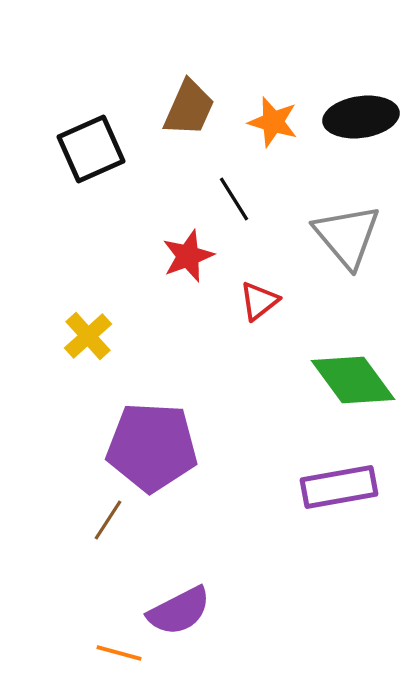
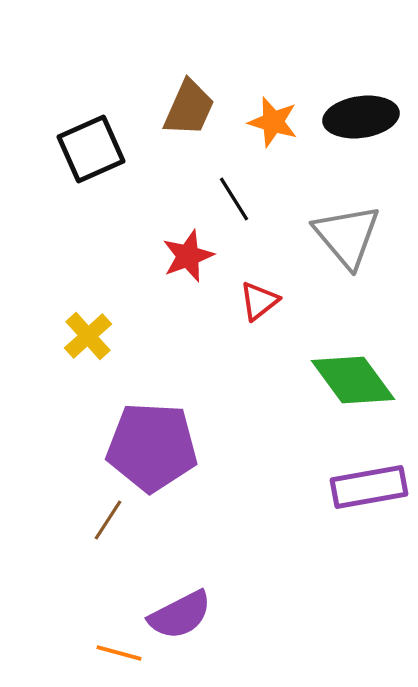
purple rectangle: moved 30 px right
purple semicircle: moved 1 px right, 4 px down
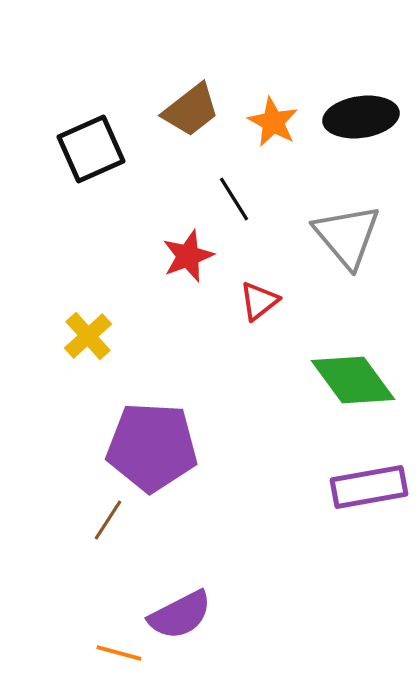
brown trapezoid: moved 2 px right, 2 px down; rotated 28 degrees clockwise
orange star: rotated 12 degrees clockwise
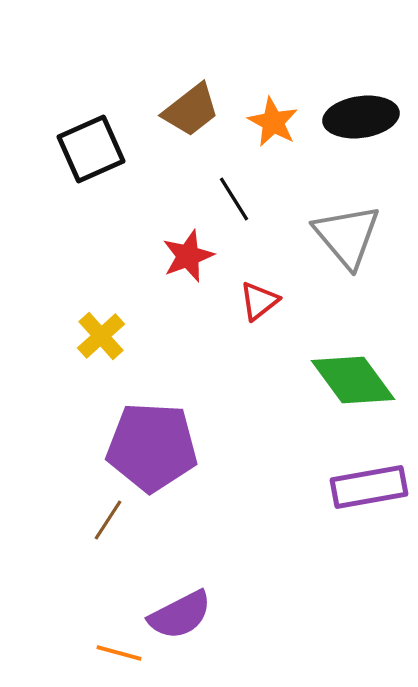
yellow cross: moved 13 px right
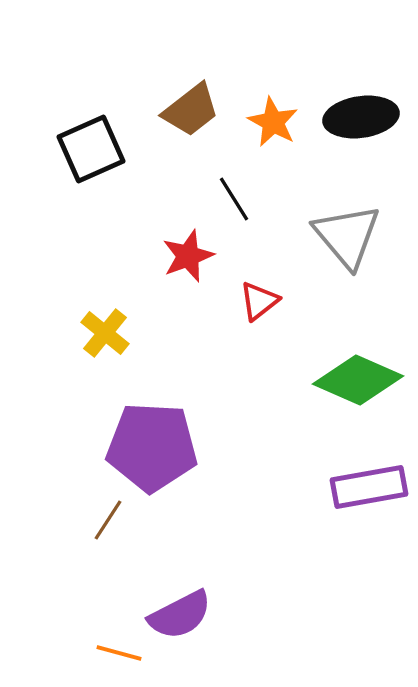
yellow cross: moved 4 px right, 3 px up; rotated 9 degrees counterclockwise
green diamond: moved 5 px right; rotated 30 degrees counterclockwise
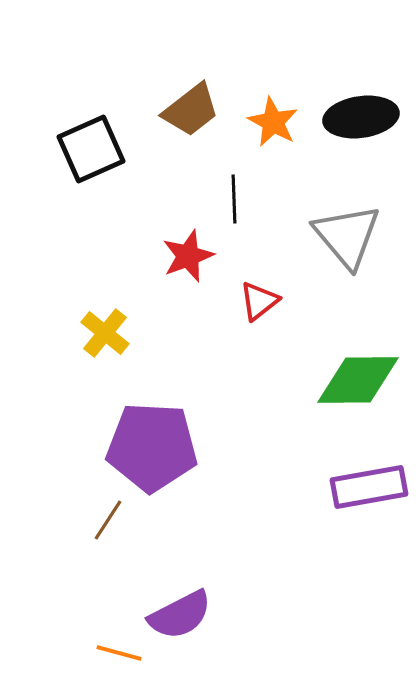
black line: rotated 30 degrees clockwise
green diamond: rotated 24 degrees counterclockwise
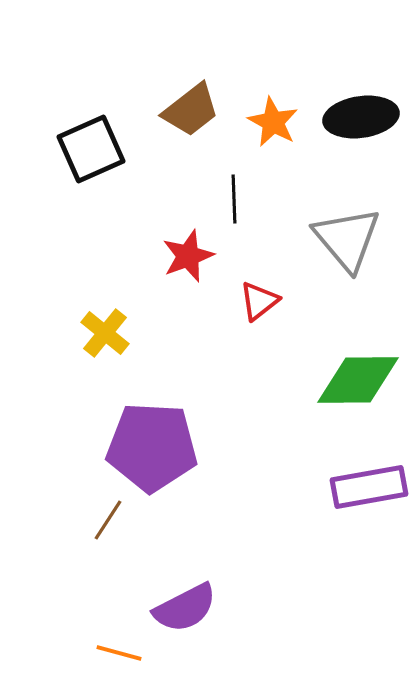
gray triangle: moved 3 px down
purple semicircle: moved 5 px right, 7 px up
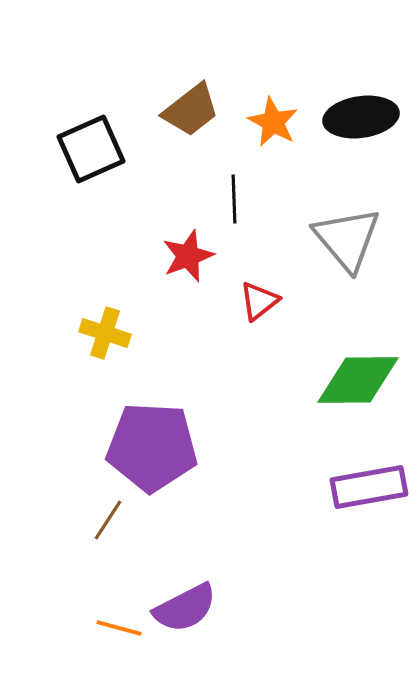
yellow cross: rotated 21 degrees counterclockwise
orange line: moved 25 px up
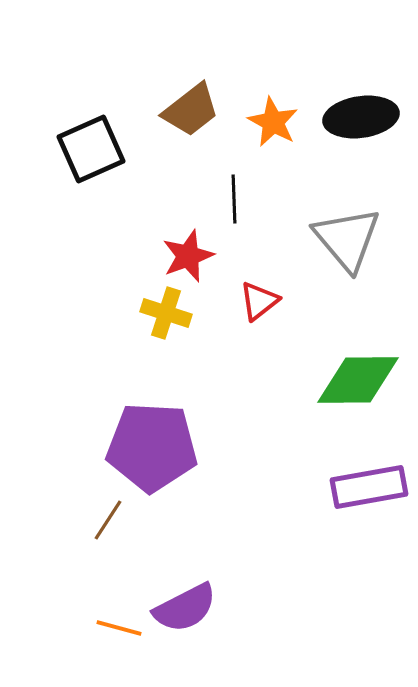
yellow cross: moved 61 px right, 20 px up
